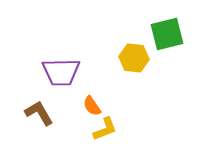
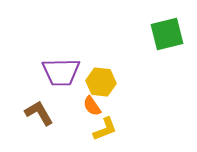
yellow hexagon: moved 33 px left, 24 px down
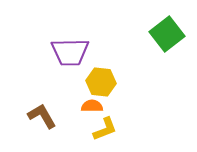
green square: rotated 24 degrees counterclockwise
purple trapezoid: moved 9 px right, 20 px up
orange semicircle: rotated 125 degrees clockwise
brown L-shape: moved 3 px right, 3 px down
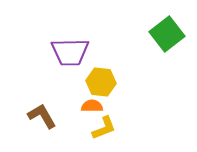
yellow L-shape: moved 1 px left, 1 px up
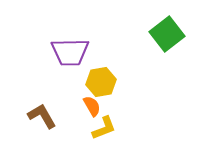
yellow hexagon: rotated 16 degrees counterclockwise
orange semicircle: rotated 60 degrees clockwise
